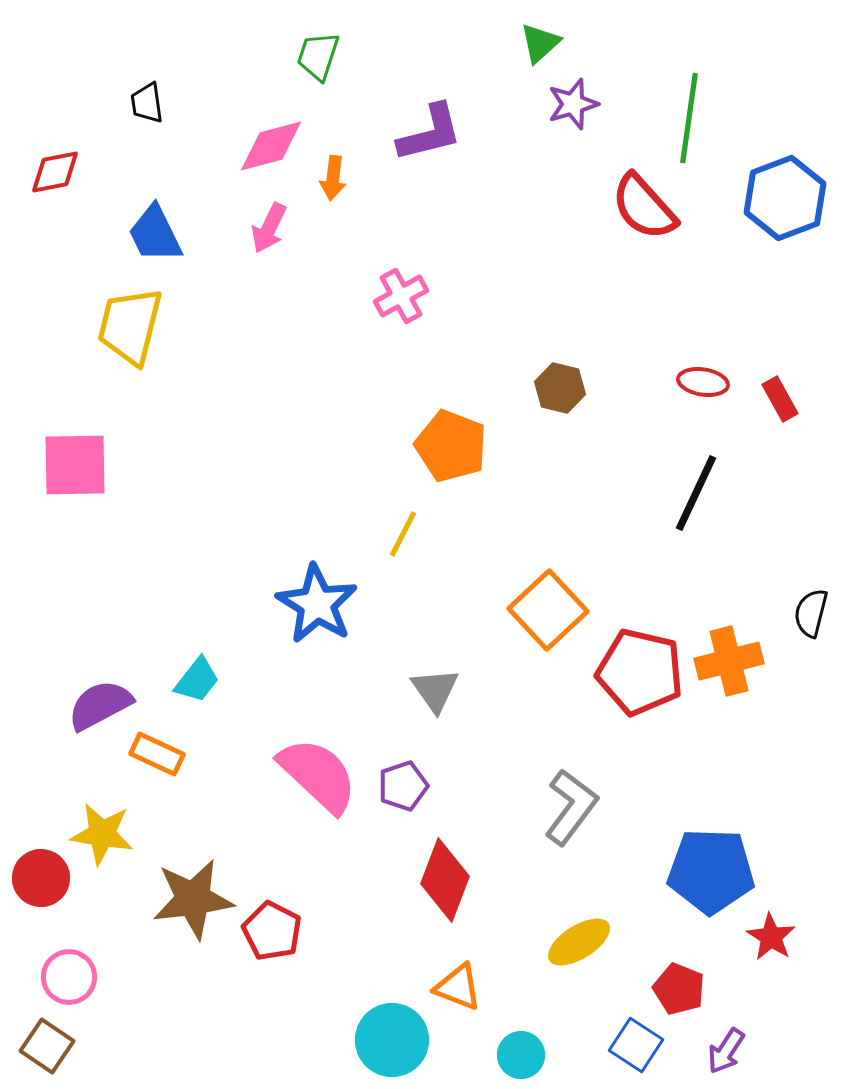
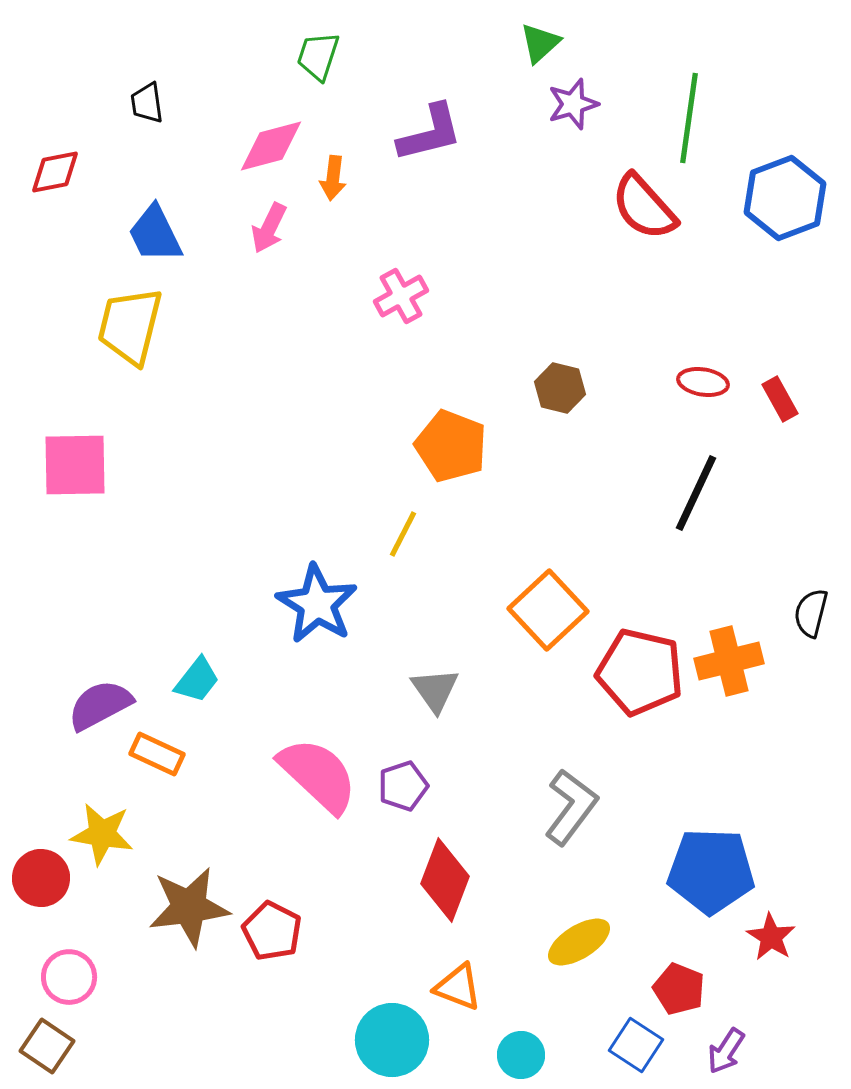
brown star at (193, 899): moved 4 px left, 8 px down
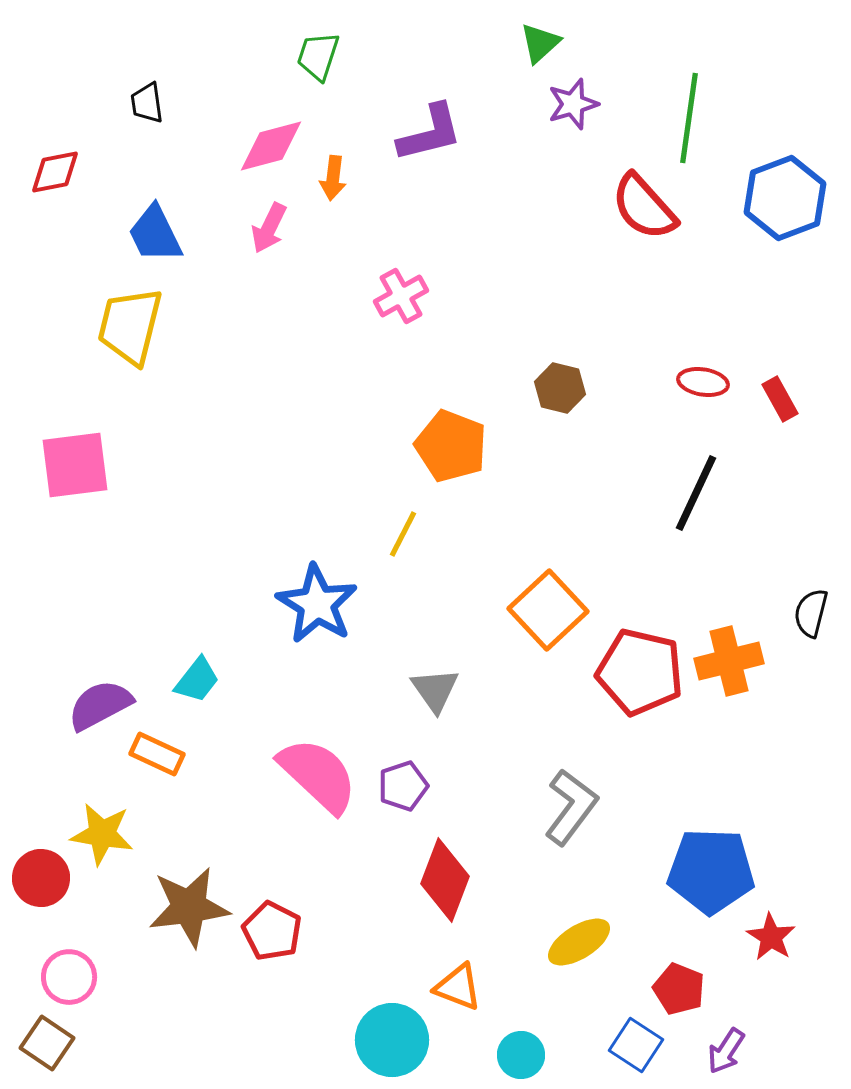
pink square at (75, 465): rotated 6 degrees counterclockwise
brown square at (47, 1046): moved 3 px up
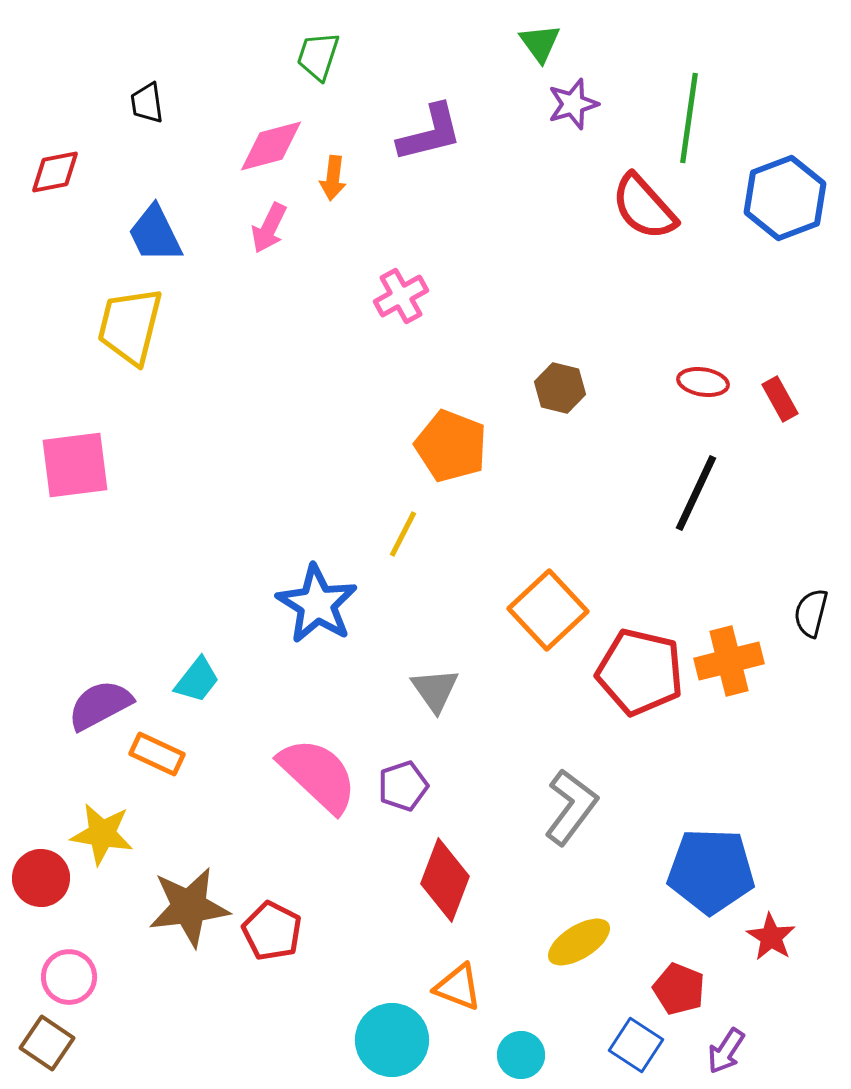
green triangle at (540, 43): rotated 24 degrees counterclockwise
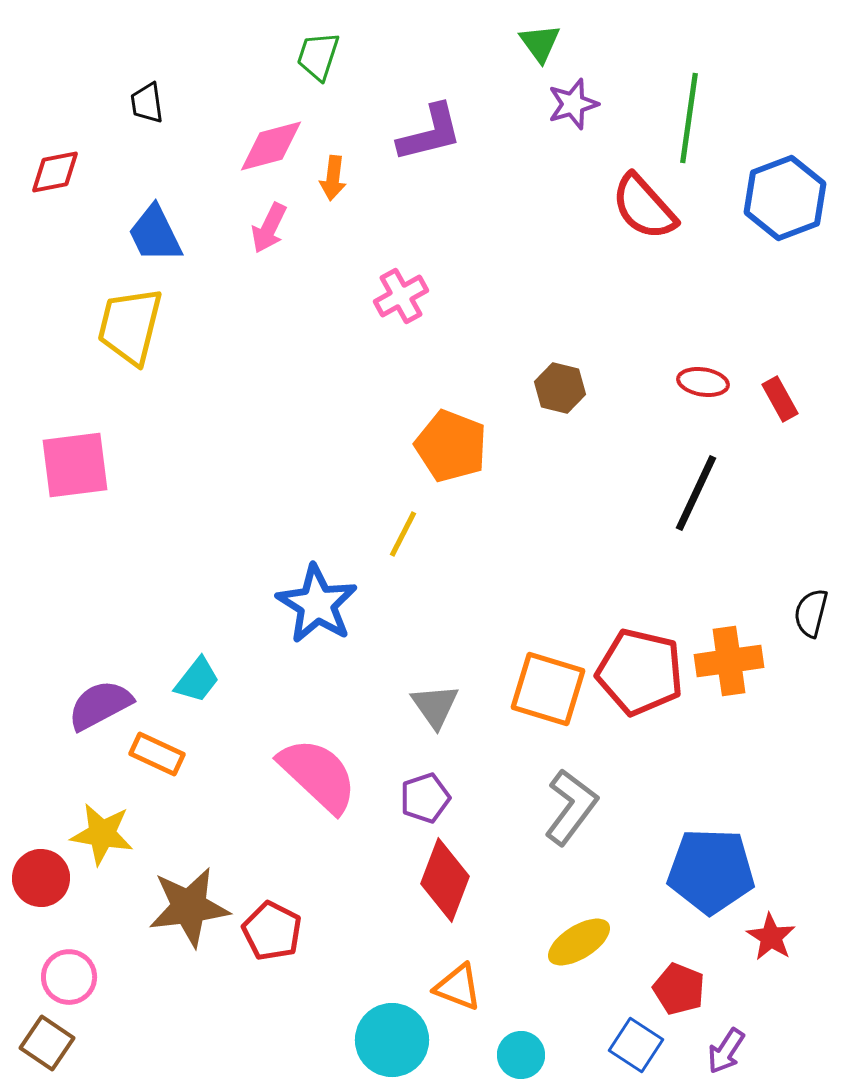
orange square at (548, 610): moved 79 px down; rotated 30 degrees counterclockwise
orange cross at (729, 661): rotated 6 degrees clockwise
gray triangle at (435, 690): moved 16 px down
purple pentagon at (403, 786): moved 22 px right, 12 px down
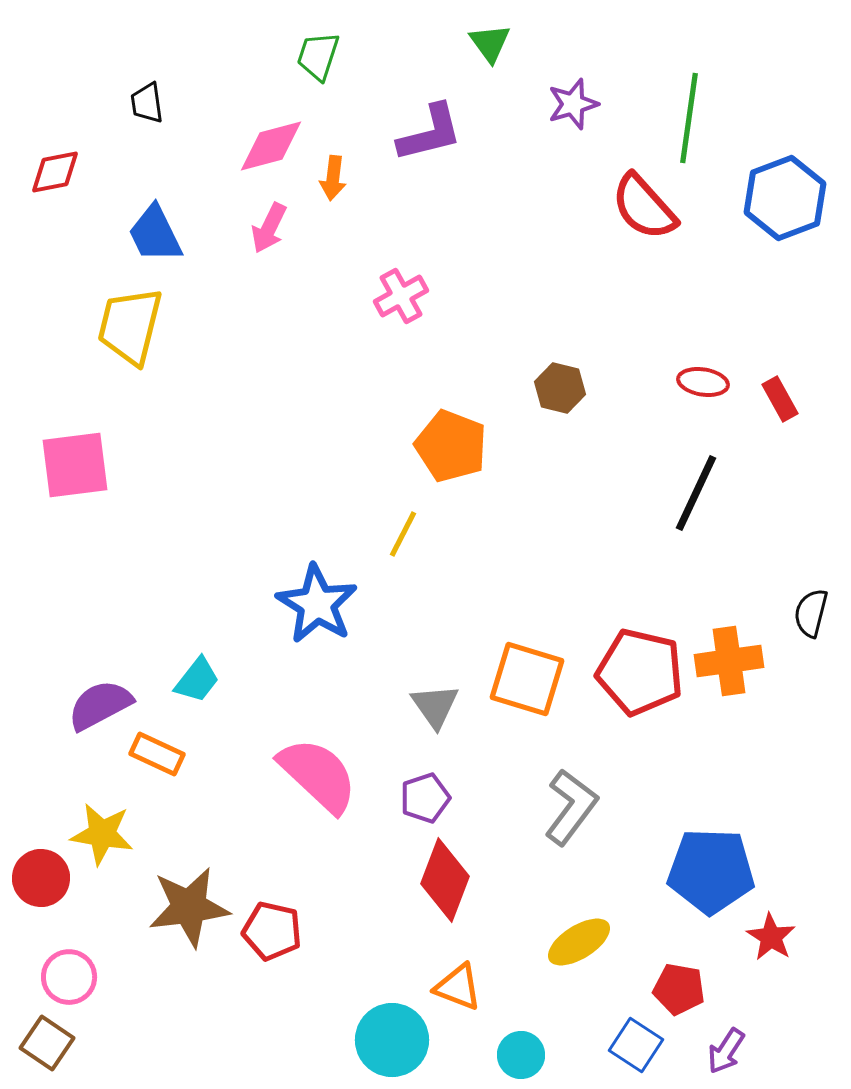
green triangle at (540, 43): moved 50 px left
orange square at (548, 689): moved 21 px left, 10 px up
red pentagon at (272, 931): rotated 14 degrees counterclockwise
red pentagon at (679, 989): rotated 12 degrees counterclockwise
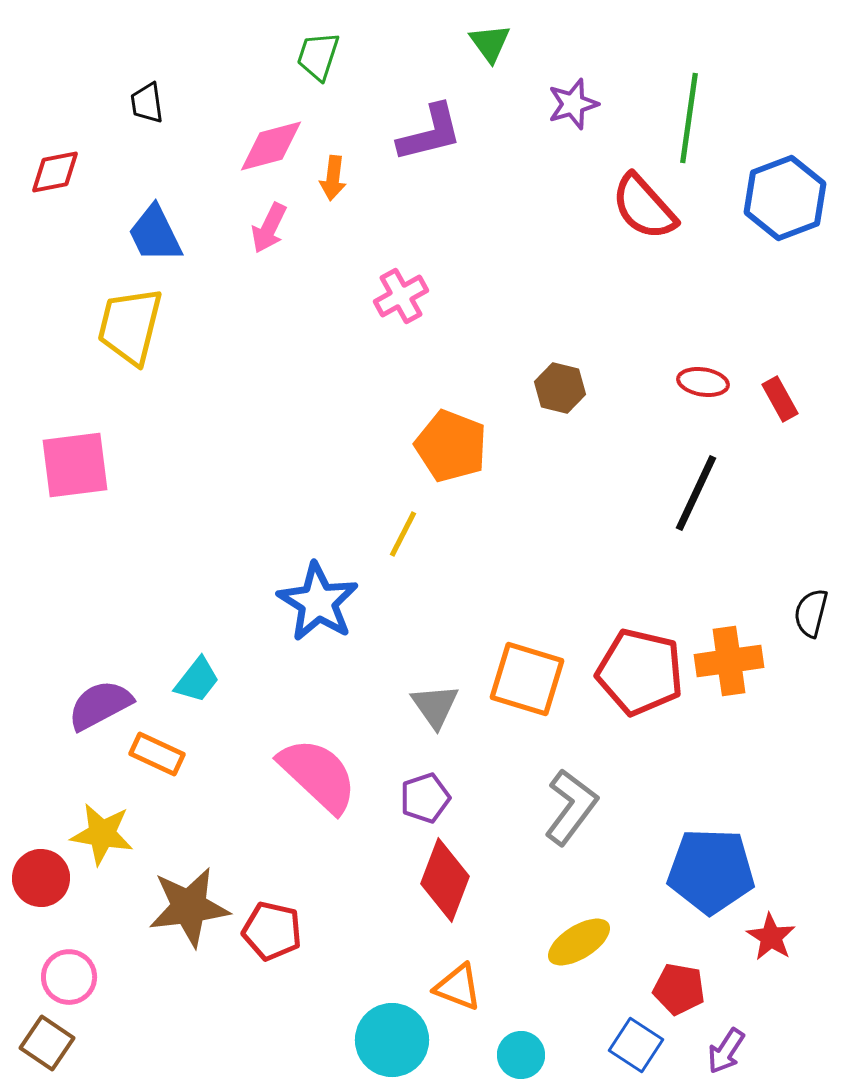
blue star at (317, 604): moved 1 px right, 2 px up
